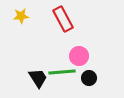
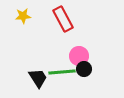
yellow star: moved 2 px right
black circle: moved 5 px left, 9 px up
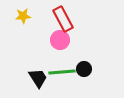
pink circle: moved 19 px left, 16 px up
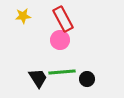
black circle: moved 3 px right, 10 px down
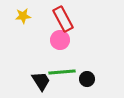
black trapezoid: moved 3 px right, 3 px down
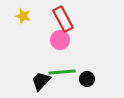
yellow star: rotated 21 degrees clockwise
black trapezoid: rotated 105 degrees counterclockwise
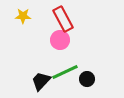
yellow star: rotated 14 degrees counterclockwise
green line: moved 3 px right; rotated 20 degrees counterclockwise
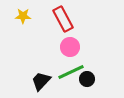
pink circle: moved 10 px right, 7 px down
green line: moved 6 px right
